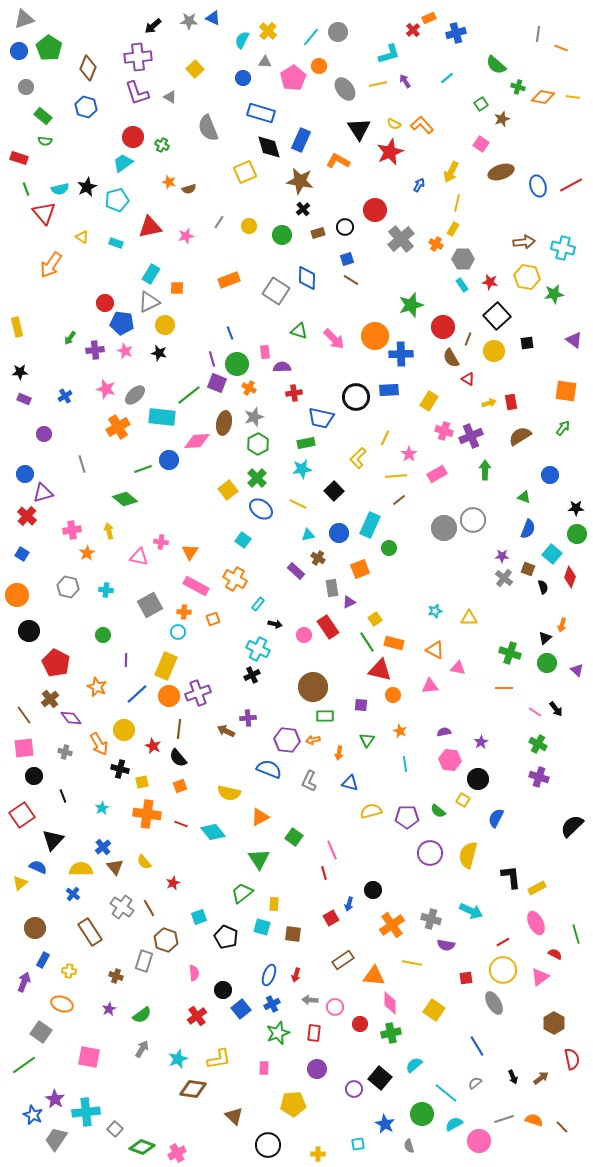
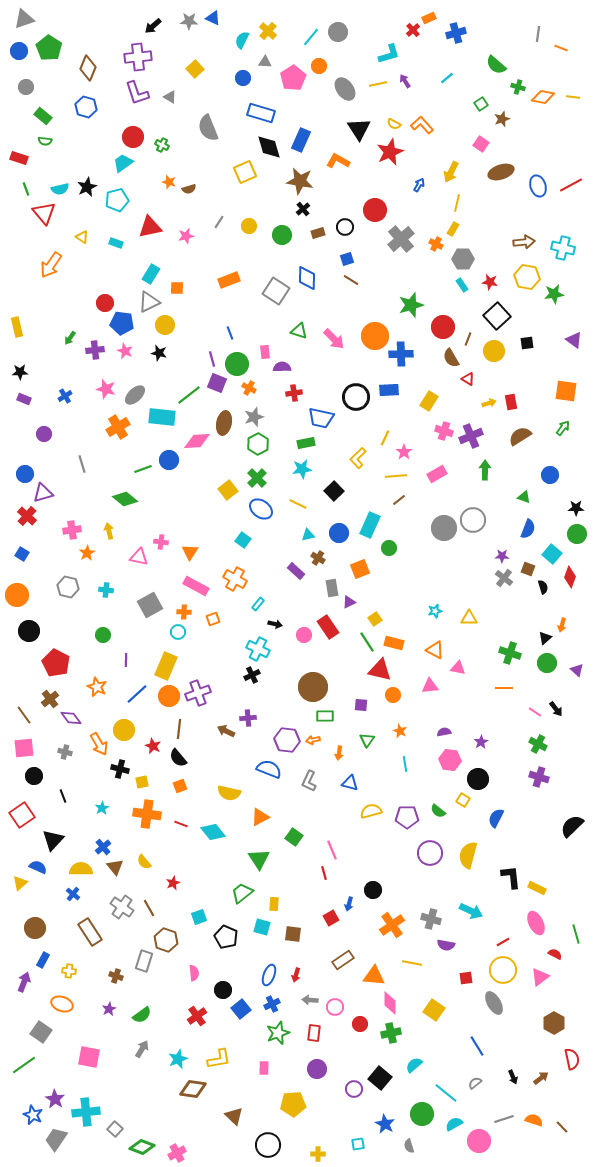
pink star at (409, 454): moved 5 px left, 2 px up
yellow rectangle at (537, 888): rotated 54 degrees clockwise
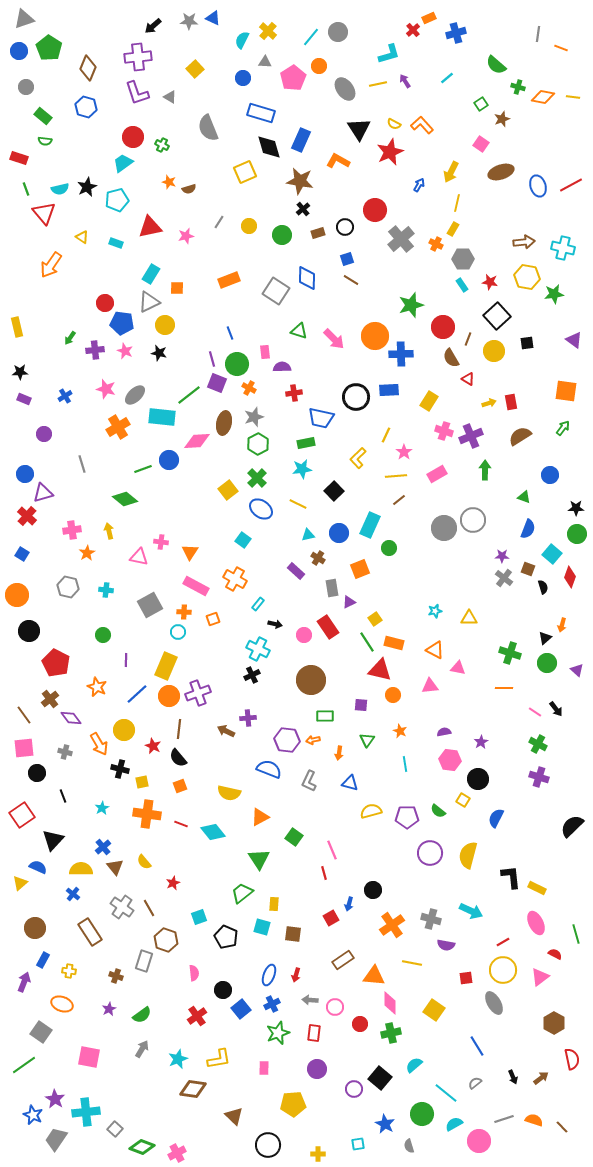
yellow line at (385, 438): moved 1 px right, 3 px up
brown circle at (313, 687): moved 2 px left, 7 px up
black circle at (34, 776): moved 3 px right, 3 px up
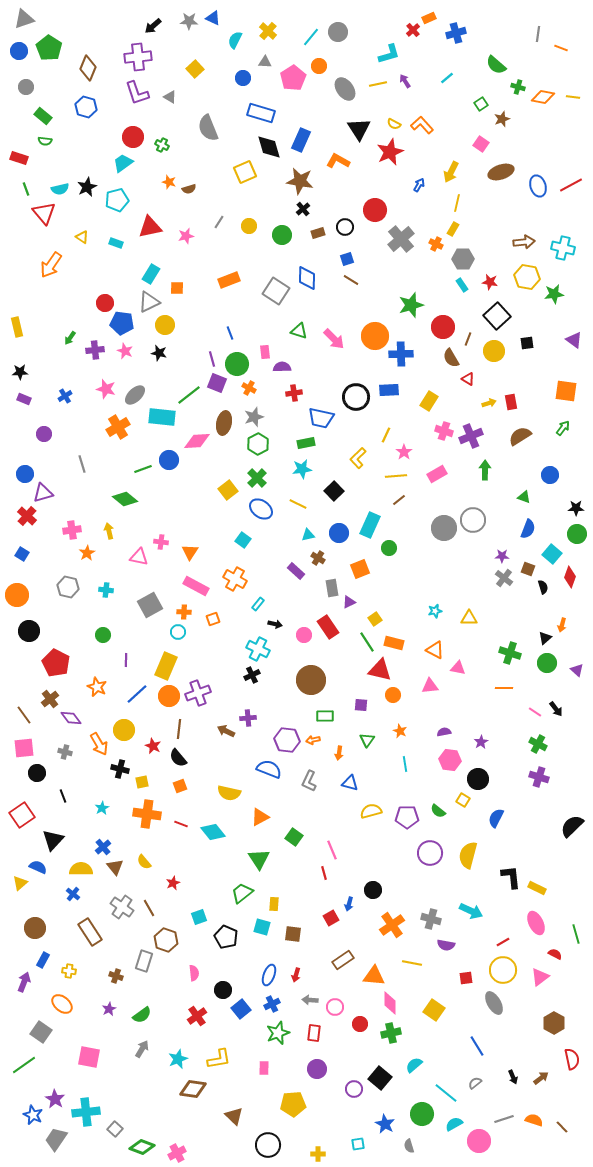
cyan semicircle at (242, 40): moved 7 px left
orange ellipse at (62, 1004): rotated 20 degrees clockwise
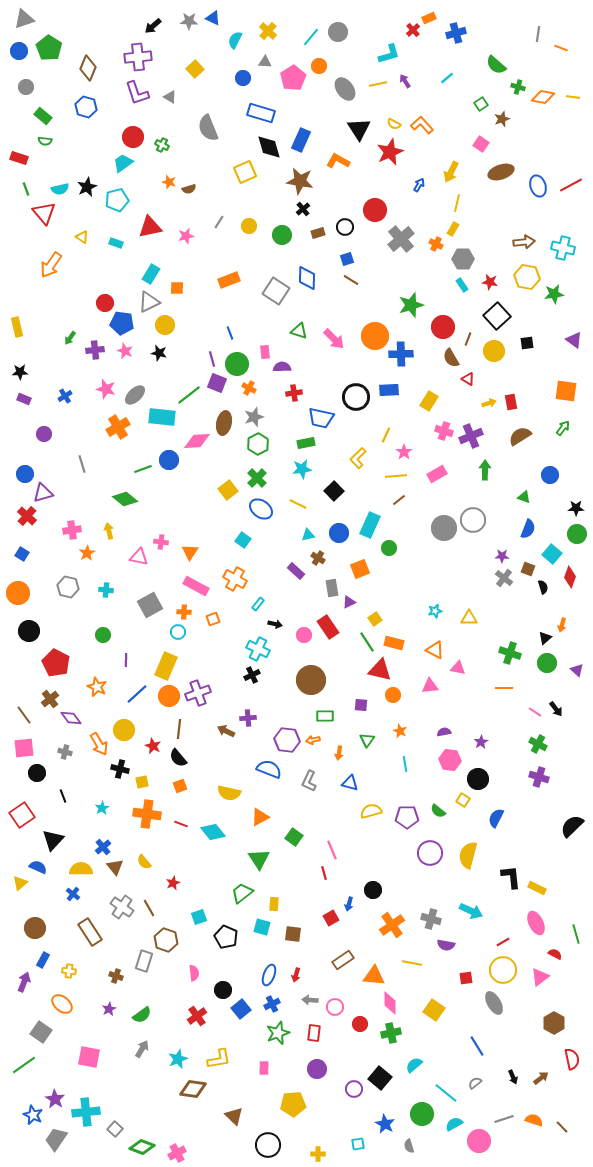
orange circle at (17, 595): moved 1 px right, 2 px up
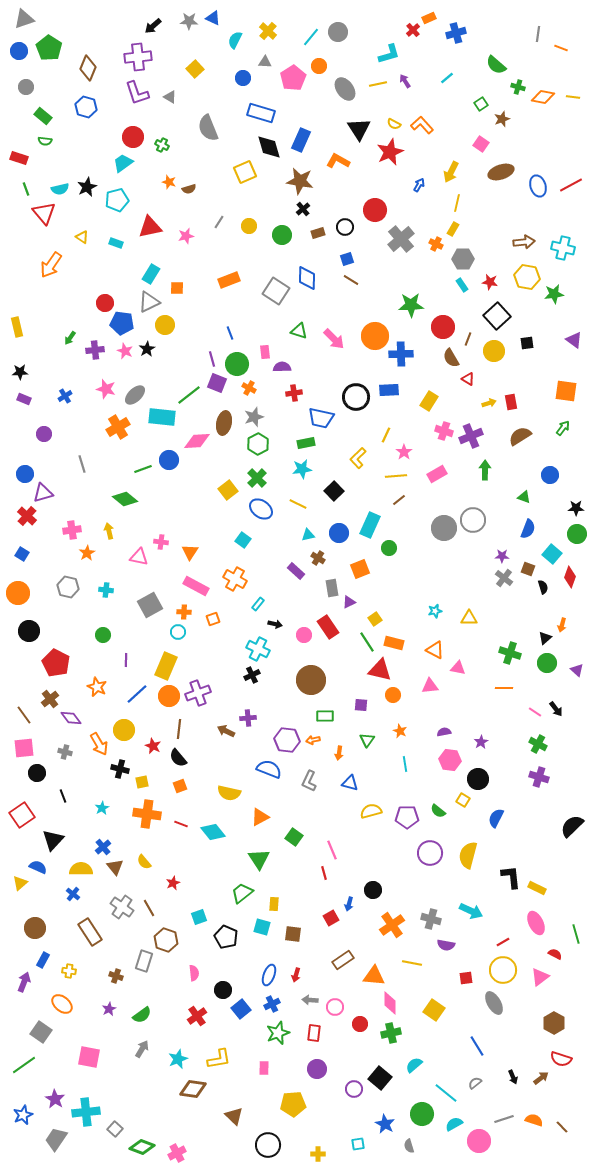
green star at (411, 305): rotated 15 degrees clockwise
black star at (159, 353): moved 12 px left, 4 px up; rotated 28 degrees clockwise
red semicircle at (572, 1059): moved 11 px left; rotated 120 degrees clockwise
blue star at (33, 1115): moved 10 px left; rotated 24 degrees clockwise
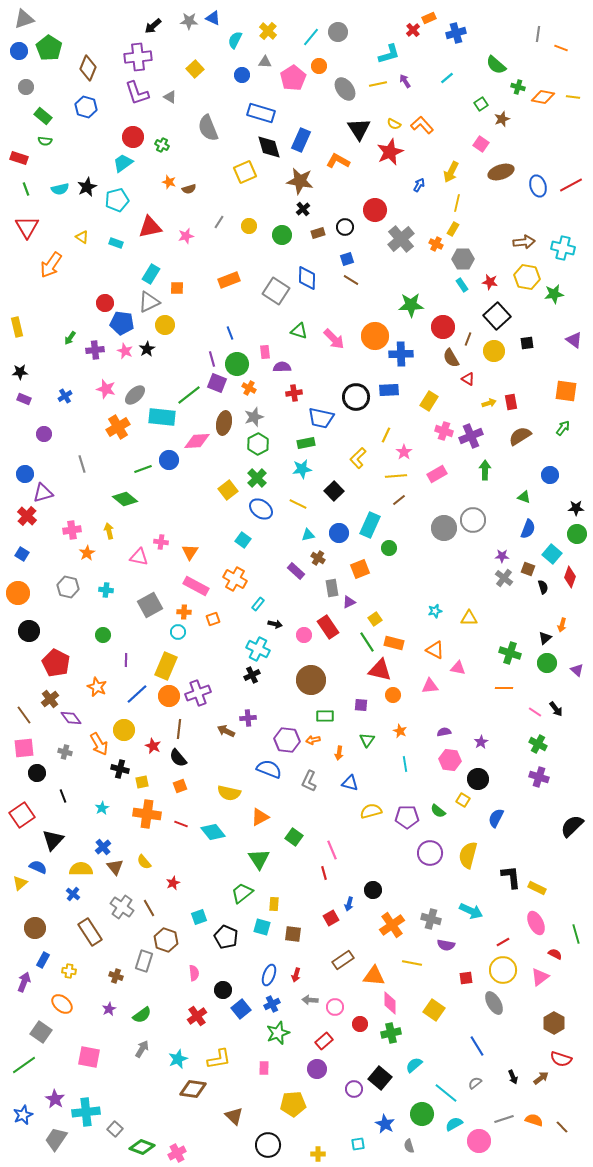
blue circle at (243, 78): moved 1 px left, 3 px up
red triangle at (44, 213): moved 17 px left, 14 px down; rotated 10 degrees clockwise
red rectangle at (314, 1033): moved 10 px right, 8 px down; rotated 42 degrees clockwise
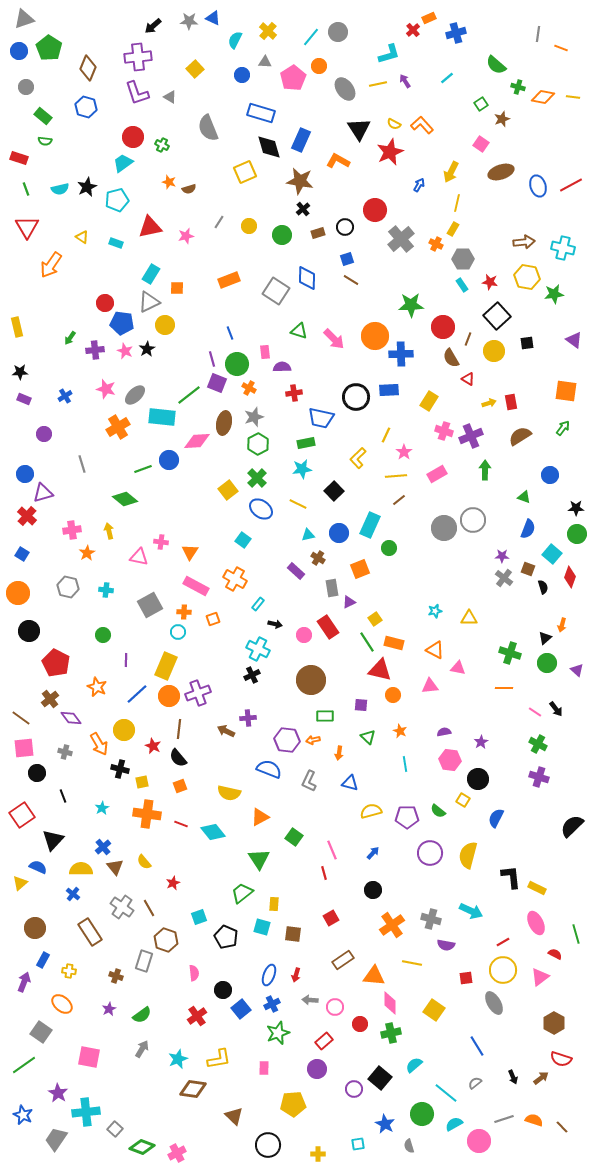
brown line at (24, 715): moved 3 px left, 3 px down; rotated 18 degrees counterclockwise
green triangle at (367, 740): moved 1 px right, 3 px up; rotated 21 degrees counterclockwise
blue arrow at (349, 904): moved 24 px right, 51 px up; rotated 152 degrees counterclockwise
purple star at (55, 1099): moved 3 px right, 6 px up
blue star at (23, 1115): rotated 24 degrees counterclockwise
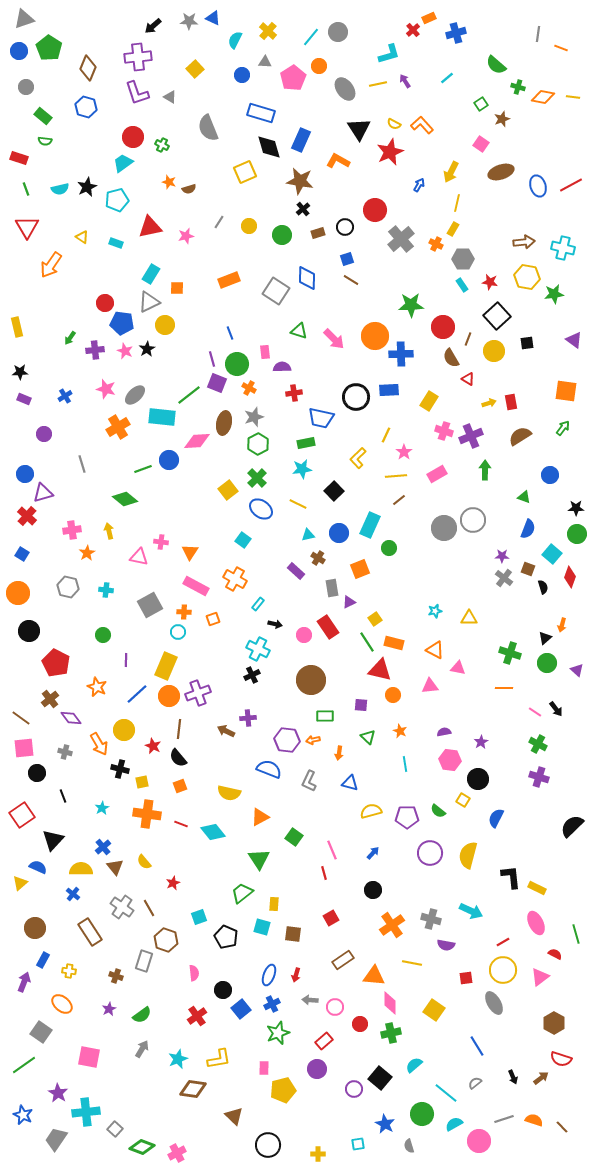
yellow pentagon at (293, 1104): moved 10 px left, 14 px up; rotated 10 degrees counterclockwise
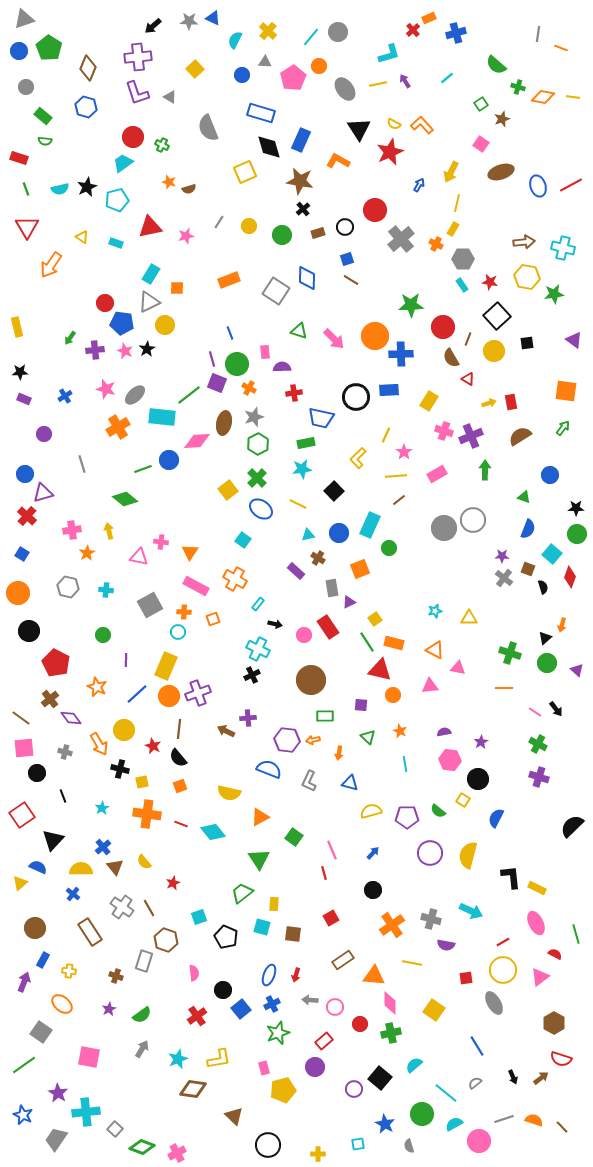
pink rectangle at (264, 1068): rotated 16 degrees counterclockwise
purple circle at (317, 1069): moved 2 px left, 2 px up
